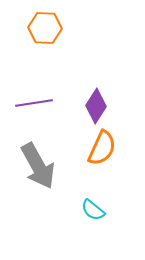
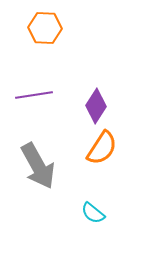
purple line: moved 8 px up
orange semicircle: rotated 9 degrees clockwise
cyan semicircle: moved 3 px down
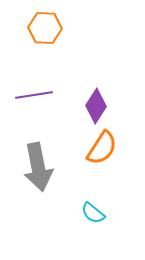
gray arrow: moved 1 px down; rotated 18 degrees clockwise
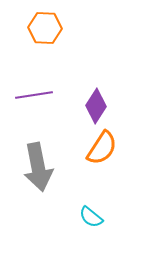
cyan semicircle: moved 2 px left, 4 px down
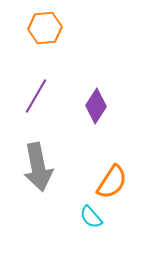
orange hexagon: rotated 8 degrees counterclockwise
purple line: moved 2 px right, 1 px down; rotated 51 degrees counterclockwise
orange semicircle: moved 10 px right, 34 px down
cyan semicircle: rotated 10 degrees clockwise
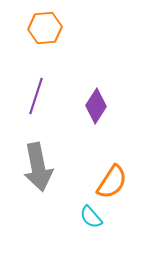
purple line: rotated 12 degrees counterclockwise
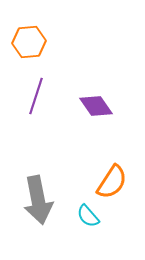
orange hexagon: moved 16 px left, 14 px down
purple diamond: rotated 68 degrees counterclockwise
gray arrow: moved 33 px down
cyan semicircle: moved 3 px left, 1 px up
